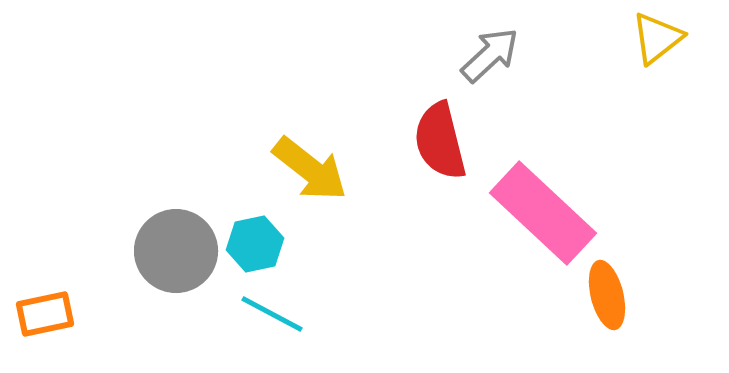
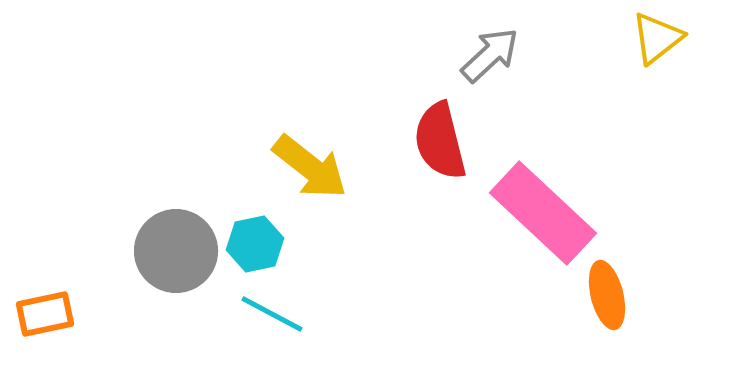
yellow arrow: moved 2 px up
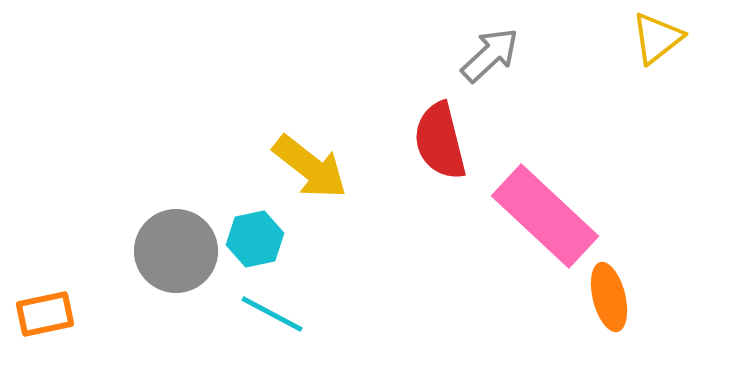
pink rectangle: moved 2 px right, 3 px down
cyan hexagon: moved 5 px up
orange ellipse: moved 2 px right, 2 px down
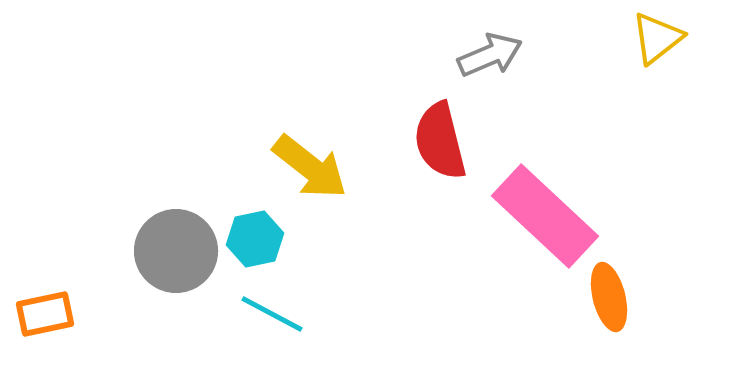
gray arrow: rotated 20 degrees clockwise
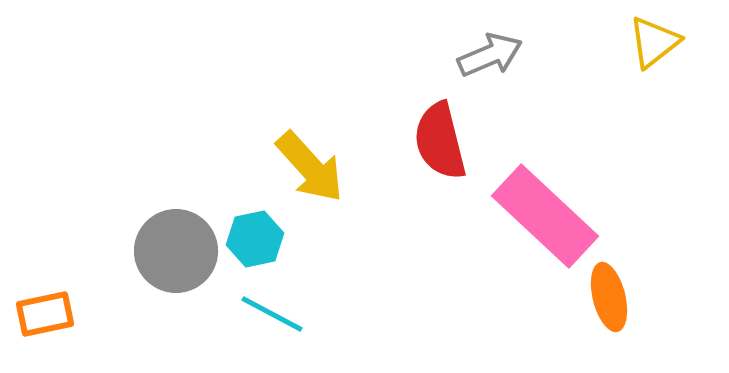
yellow triangle: moved 3 px left, 4 px down
yellow arrow: rotated 10 degrees clockwise
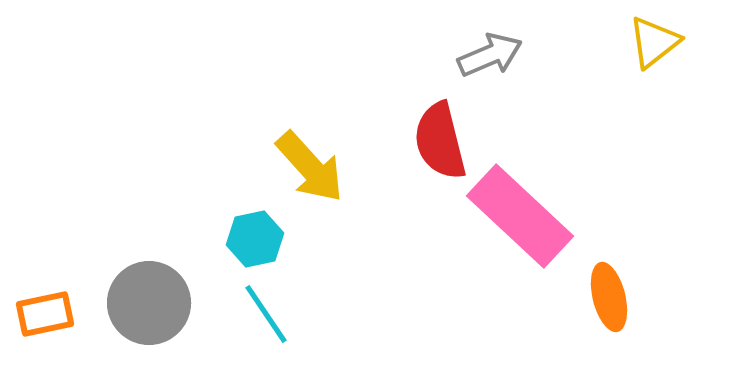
pink rectangle: moved 25 px left
gray circle: moved 27 px left, 52 px down
cyan line: moved 6 px left; rotated 28 degrees clockwise
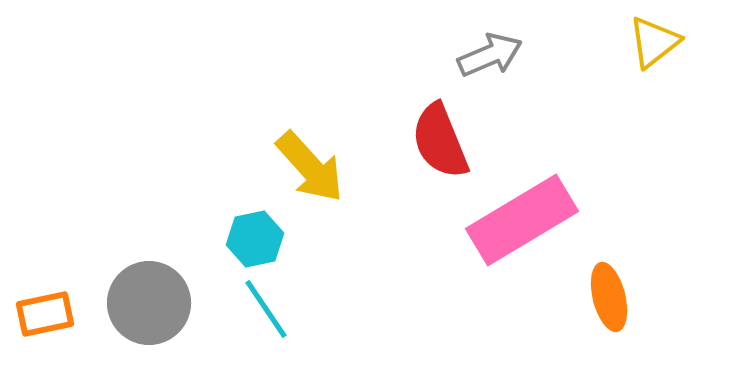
red semicircle: rotated 8 degrees counterclockwise
pink rectangle: moved 2 px right, 4 px down; rotated 74 degrees counterclockwise
cyan line: moved 5 px up
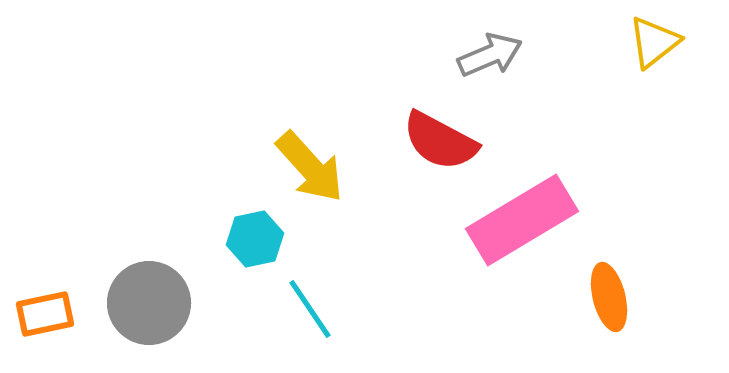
red semicircle: rotated 40 degrees counterclockwise
cyan line: moved 44 px right
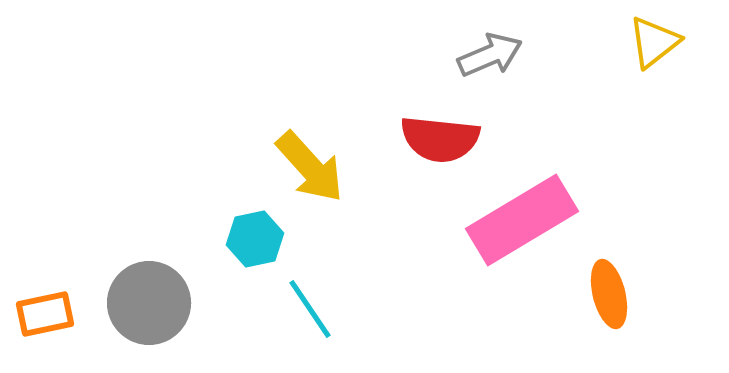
red semicircle: moved 2 px up; rotated 22 degrees counterclockwise
orange ellipse: moved 3 px up
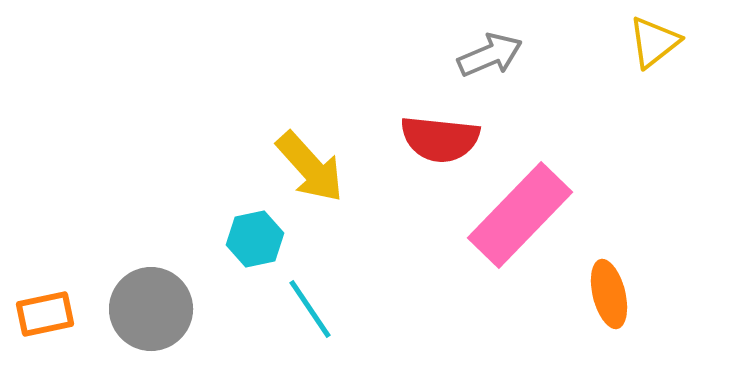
pink rectangle: moved 2 px left, 5 px up; rotated 15 degrees counterclockwise
gray circle: moved 2 px right, 6 px down
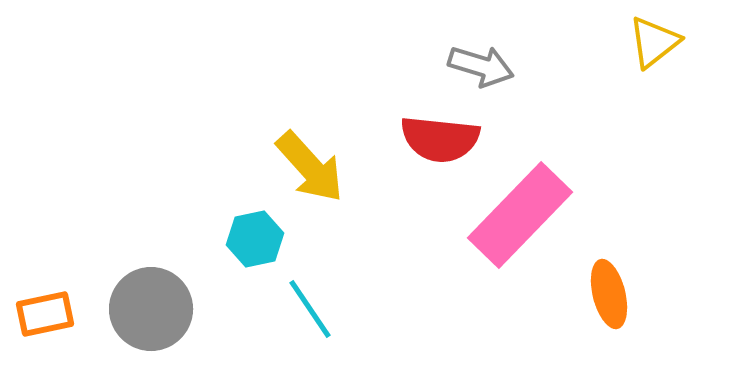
gray arrow: moved 9 px left, 11 px down; rotated 40 degrees clockwise
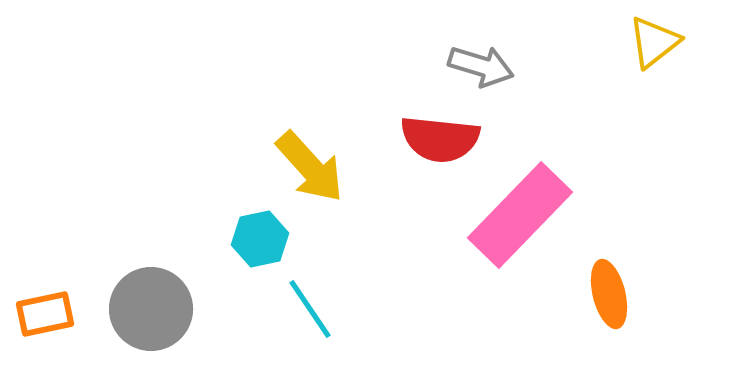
cyan hexagon: moved 5 px right
